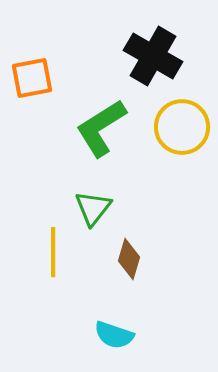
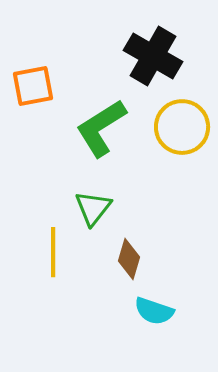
orange square: moved 1 px right, 8 px down
cyan semicircle: moved 40 px right, 24 px up
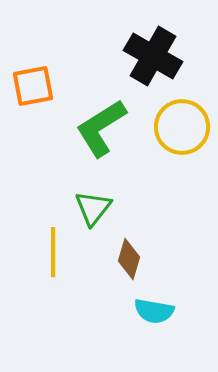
cyan semicircle: rotated 9 degrees counterclockwise
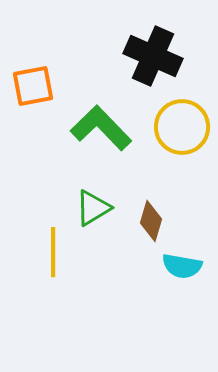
black cross: rotated 6 degrees counterclockwise
green L-shape: rotated 78 degrees clockwise
green triangle: rotated 21 degrees clockwise
brown diamond: moved 22 px right, 38 px up
cyan semicircle: moved 28 px right, 45 px up
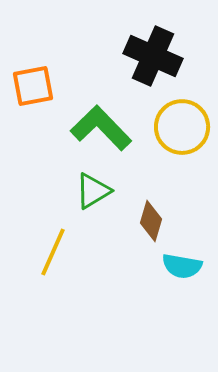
green triangle: moved 17 px up
yellow line: rotated 24 degrees clockwise
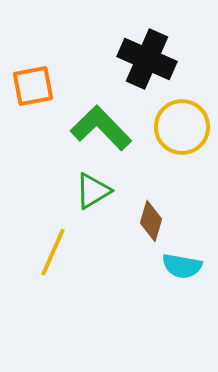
black cross: moved 6 px left, 3 px down
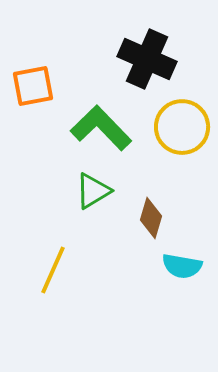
brown diamond: moved 3 px up
yellow line: moved 18 px down
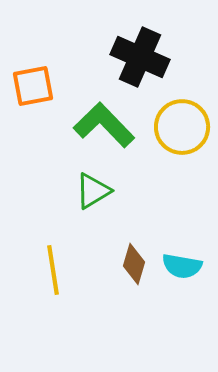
black cross: moved 7 px left, 2 px up
green L-shape: moved 3 px right, 3 px up
brown diamond: moved 17 px left, 46 px down
yellow line: rotated 33 degrees counterclockwise
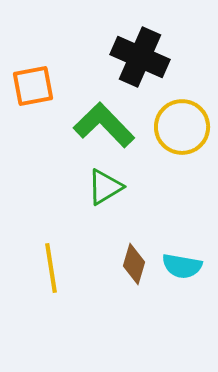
green triangle: moved 12 px right, 4 px up
yellow line: moved 2 px left, 2 px up
